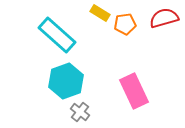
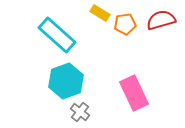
red semicircle: moved 3 px left, 2 px down
pink rectangle: moved 2 px down
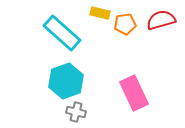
yellow rectangle: rotated 18 degrees counterclockwise
cyan rectangle: moved 5 px right, 2 px up
gray cross: moved 4 px left; rotated 24 degrees counterclockwise
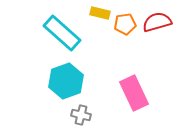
red semicircle: moved 4 px left, 2 px down
gray cross: moved 5 px right, 3 px down
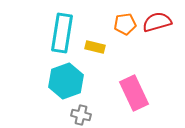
yellow rectangle: moved 5 px left, 34 px down
cyan rectangle: rotated 57 degrees clockwise
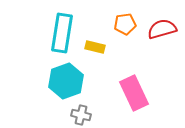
red semicircle: moved 5 px right, 7 px down
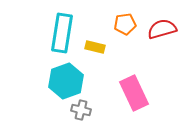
gray cross: moved 5 px up
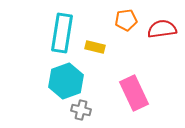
orange pentagon: moved 1 px right, 4 px up
red semicircle: rotated 8 degrees clockwise
